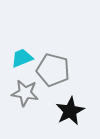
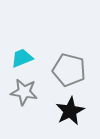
gray pentagon: moved 16 px right
gray star: moved 1 px left, 1 px up
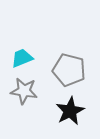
gray star: moved 1 px up
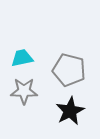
cyan trapezoid: rotated 10 degrees clockwise
gray star: rotated 8 degrees counterclockwise
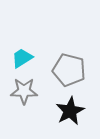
cyan trapezoid: rotated 20 degrees counterclockwise
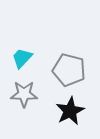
cyan trapezoid: rotated 15 degrees counterclockwise
gray star: moved 3 px down
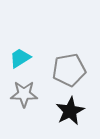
cyan trapezoid: moved 2 px left; rotated 15 degrees clockwise
gray pentagon: rotated 24 degrees counterclockwise
